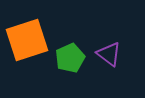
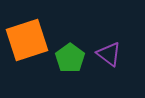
green pentagon: rotated 12 degrees counterclockwise
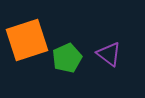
green pentagon: moved 3 px left; rotated 12 degrees clockwise
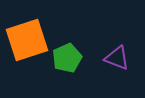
purple triangle: moved 8 px right, 4 px down; rotated 16 degrees counterclockwise
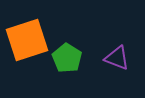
green pentagon: rotated 16 degrees counterclockwise
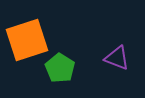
green pentagon: moved 7 px left, 10 px down
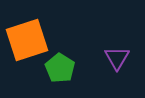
purple triangle: rotated 40 degrees clockwise
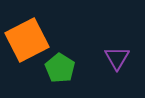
orange square: rotated 9 degrees counterclockwise
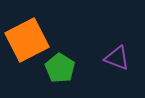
purple triangle: rotated 40 degrees counterclockwise
